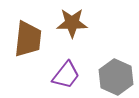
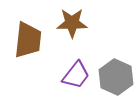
brown trapezoid: moved 1 px down
purple trapezoid: moved 10 px right
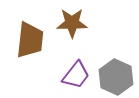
brown trapezoid: moved 2 px right
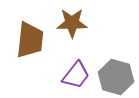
gray hexagon: rotated 8 degrees counterclockwise
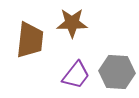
gray hexagon: moved 1 px right, 5 px up; rotated 12 degrees counterclockwise
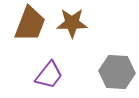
brown trapezoid: moved 16 px up; rotated 15 degrees clockwise
purple trapezoid: moved 27 px left
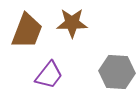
brown trapezoid: moved 3 px left, 7 px down
